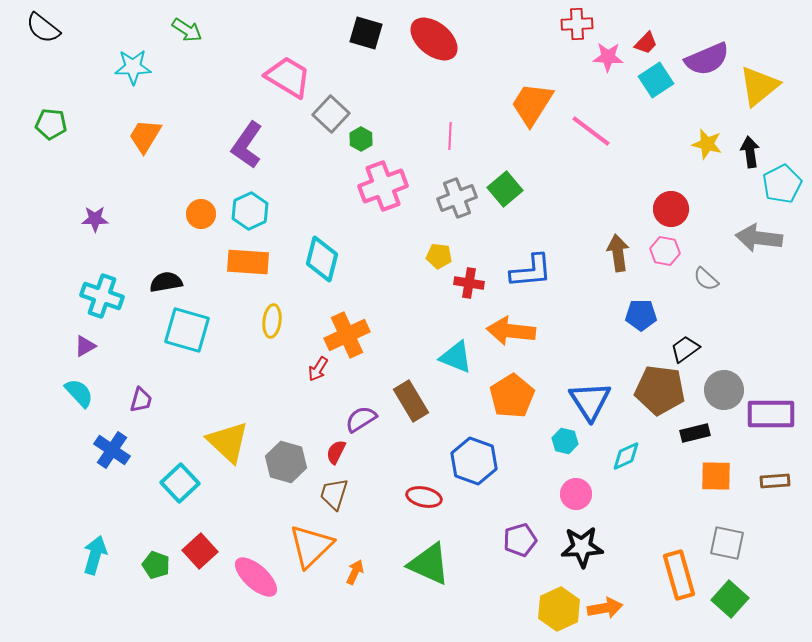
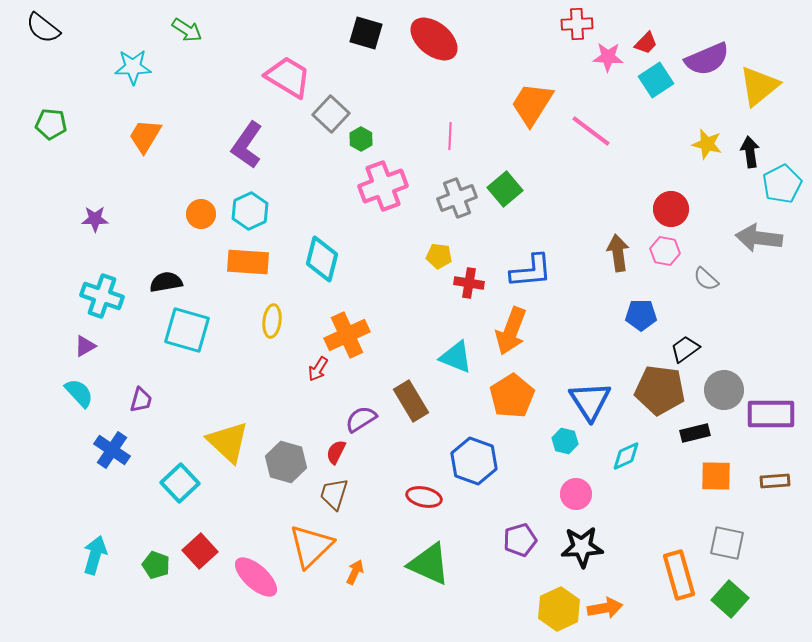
orange arrow at (511, 331): rotated 75 degrees counterclockwise
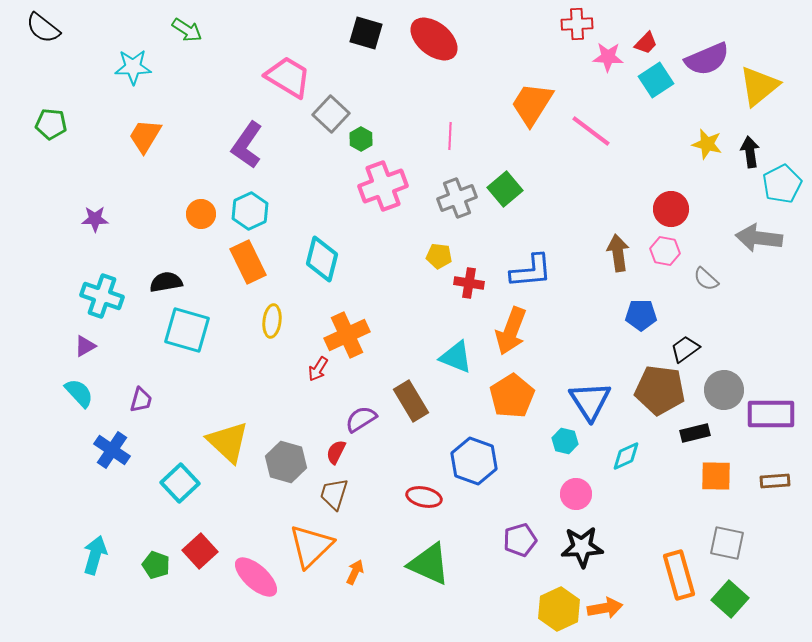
orange rectangle at (248, 262): rotated 60 degrees clockwise
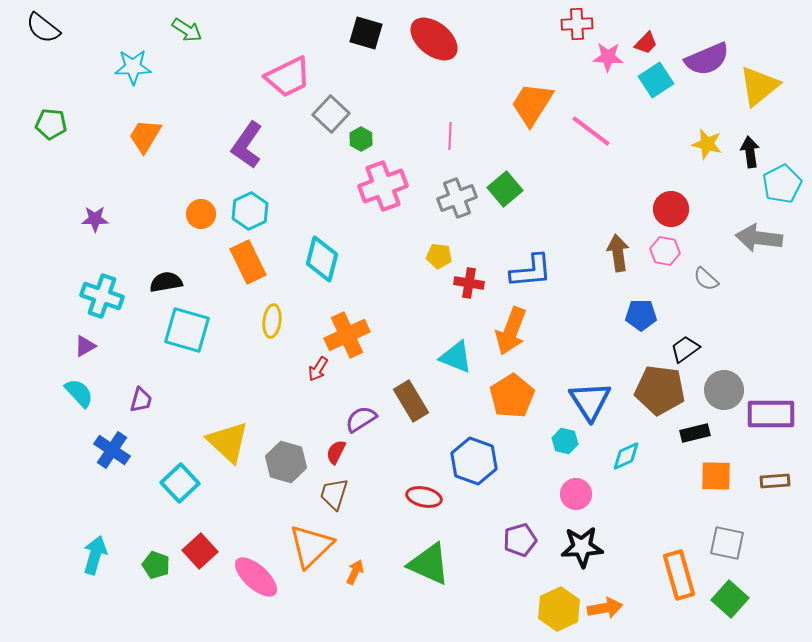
pink trapezoid at (288, 77): rotated 123 degrees clockwise
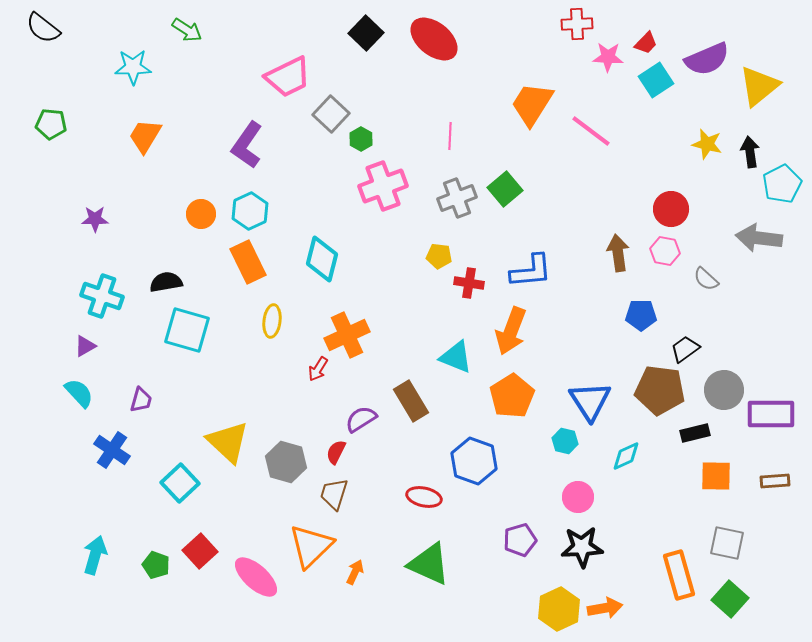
black square at (366, 33): rotated 28 degrees clockwise
pink circle at (576, 494): moved 2 px right, 3 px down
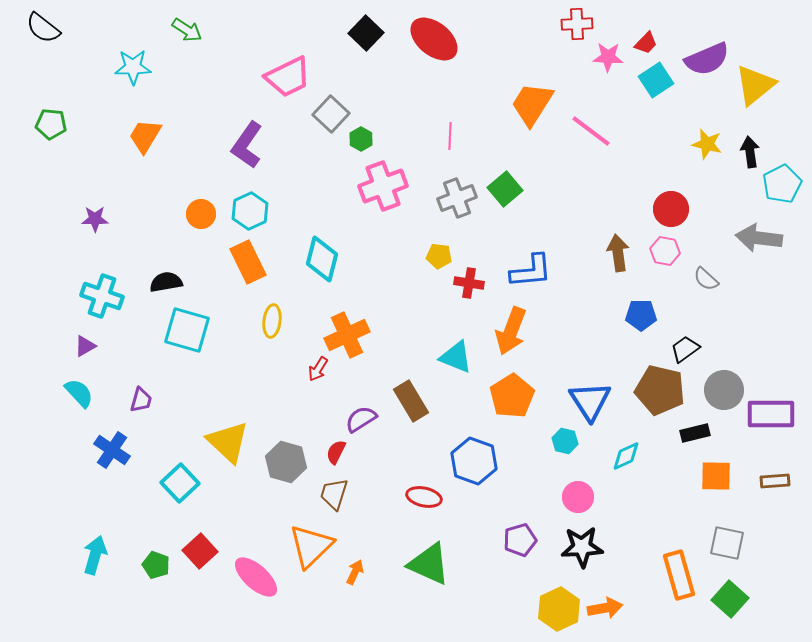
yellow triangle at (759, 86): moved 4 px left, 1 px up
brown pentagon at (660, 390): rotated 6 degrees clockwise
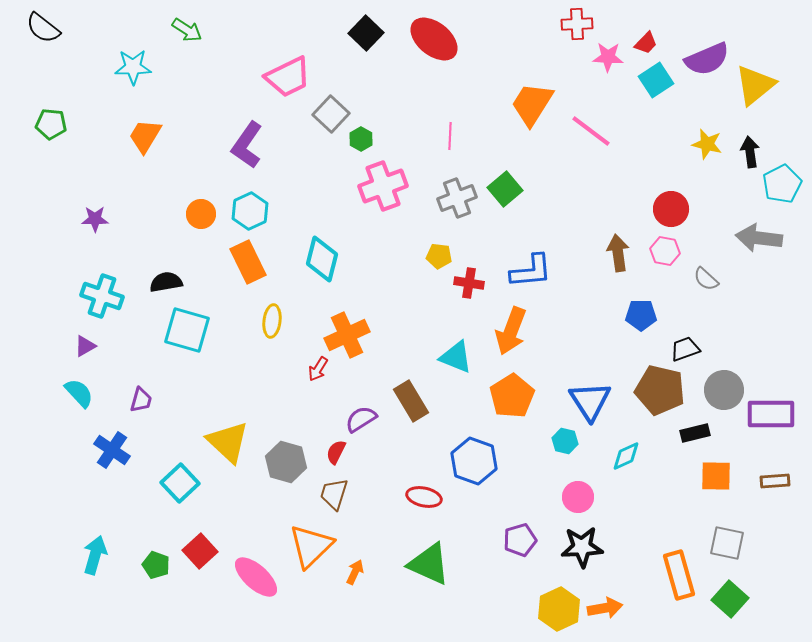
black trapezoid at (685, 349): rotated 16 degrees clockwise
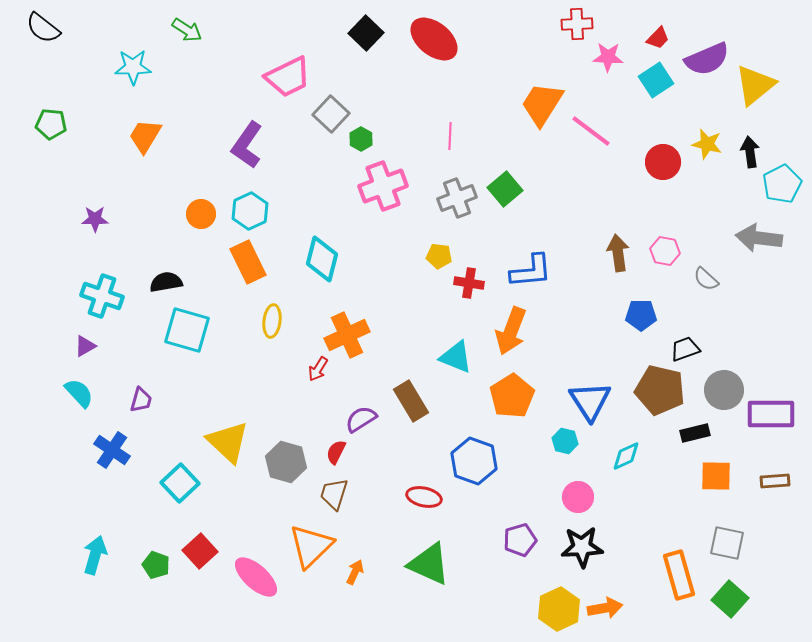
red trapezoid at (646, 43): moved 12 px right, 5 px up
orange trapezoid at (532, 104): moved 10 px right
red circle at (671, 209): moved 8 px left, 47 px up
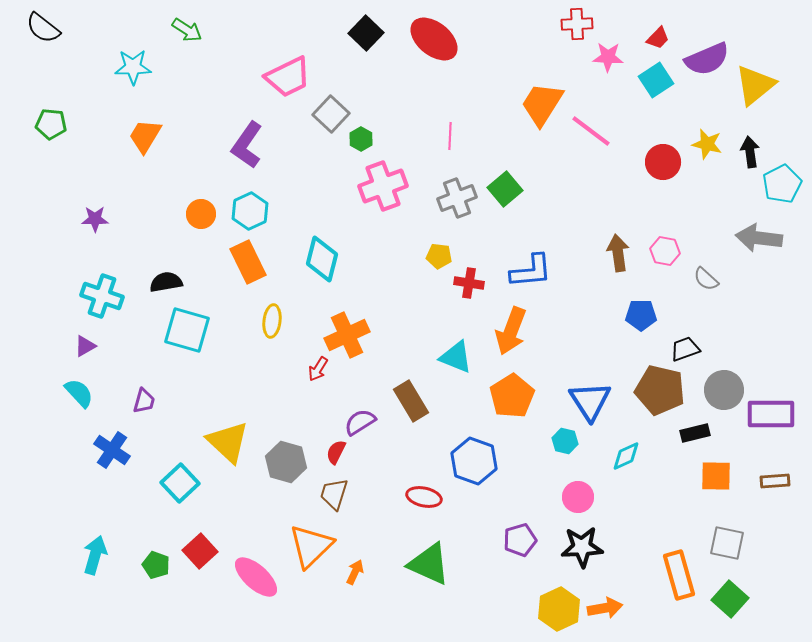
purple trapezoid at (141, 400): moved 3 px right, 1 px down
purple semicircle at (361, 419): moved 1 px left, 3 px down
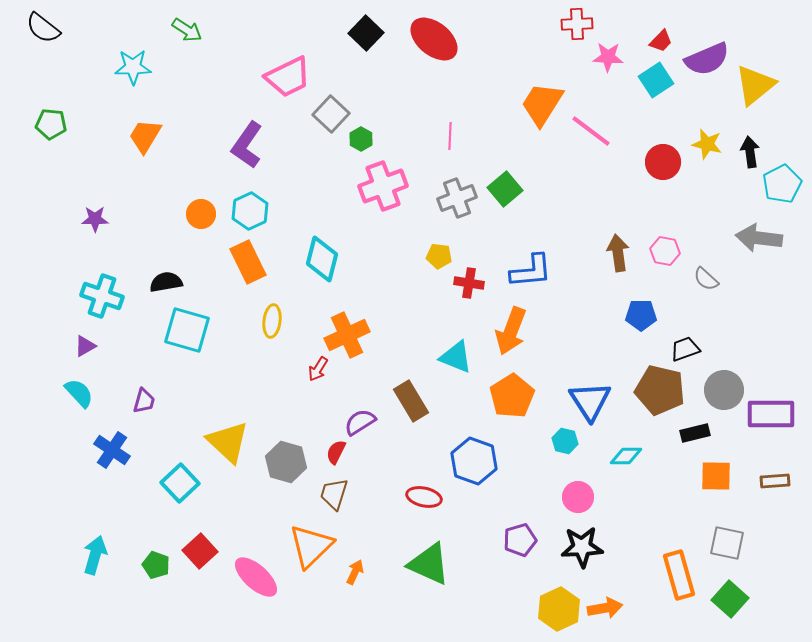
red trapezoid at (658, 38): moved 3 px right, 3 px down
cyan diamond at (626, 456): rotated 24 degrees clockwise
